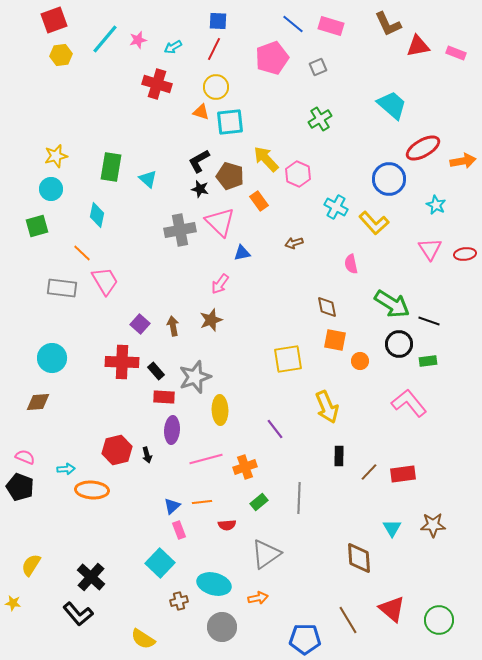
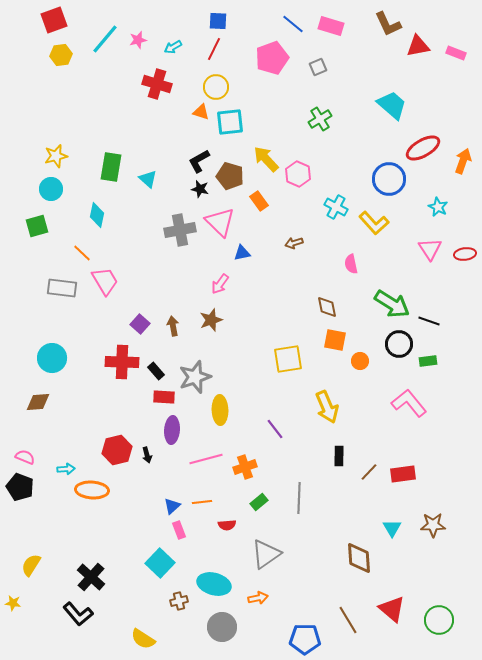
orange arrow at (463, 161): rotated 60 degrees counterclockwise
cyan star at (436, 205): moved 2 px right, 2 px down
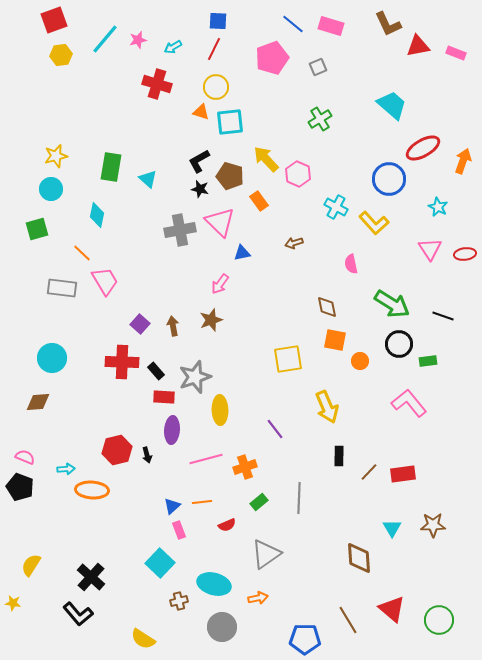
green square at (37, 226): moved 3 px down
black line at (429, 321): moved 14 px right, 5 px up
red semicircle at (227, 525): rotated 18 degrees counterclockwise
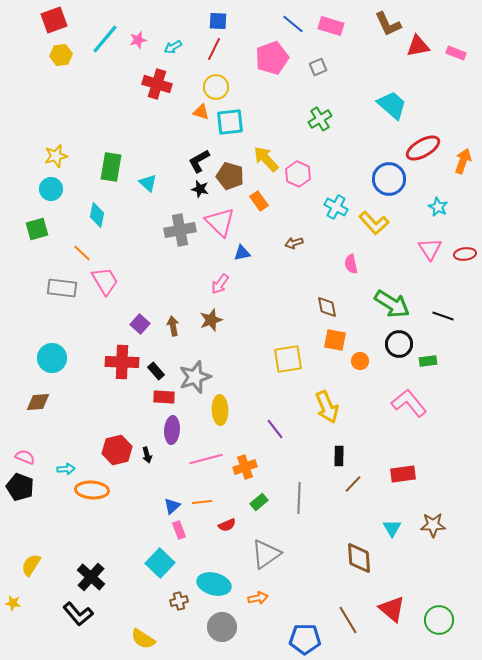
cyan triangle at (148, 179): moved 4 px down
brown line at (369, 472): moved 16 px left, 12 px down
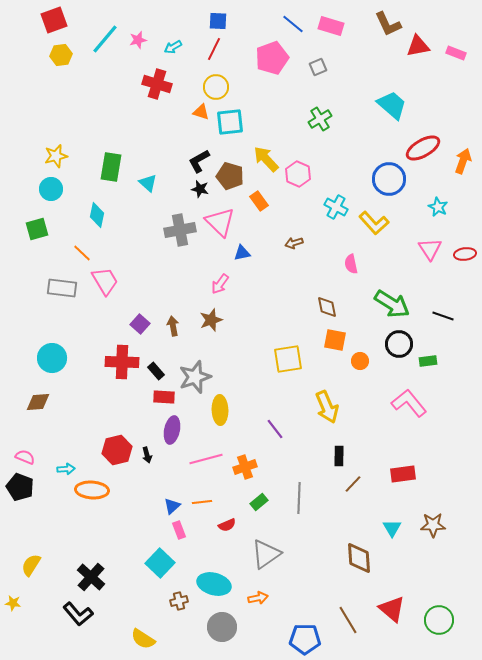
purple ellipse at (172, 430): rotated 8 degrees clockwise
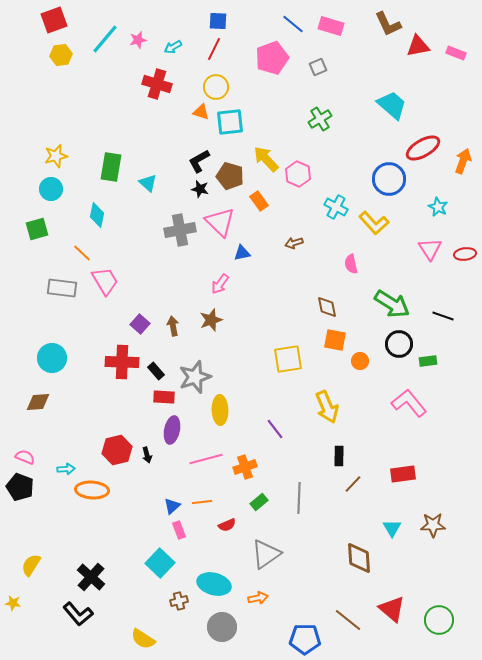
brown line at (348, 620): rotated 20 degrees counterclockwise
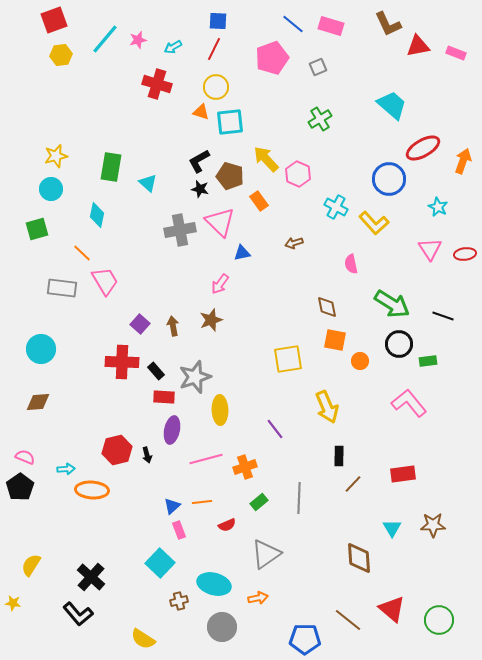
cyan circle at (52, 358): moved 11 px left, 9 px up
black pentagon at (20, 487): rotated 16 degrees clockwise
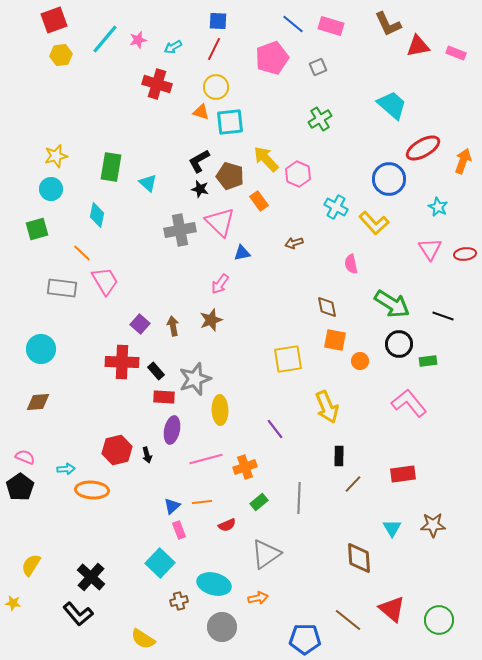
gray star at (195, 377): moved 2 px down
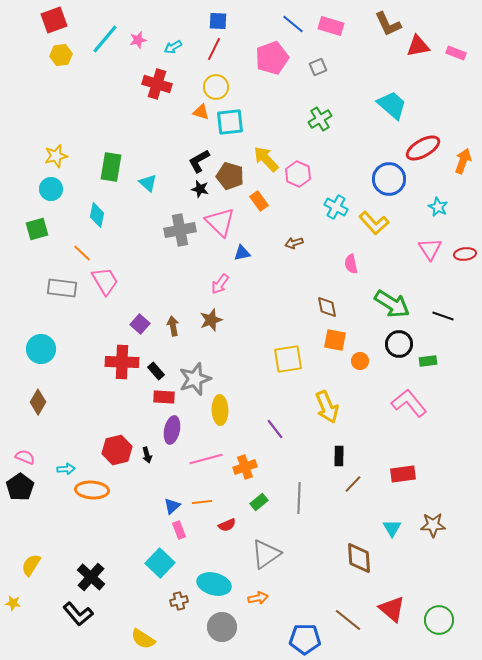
brown diamond at (38, 402): rotated 55 degrees counterclockwise
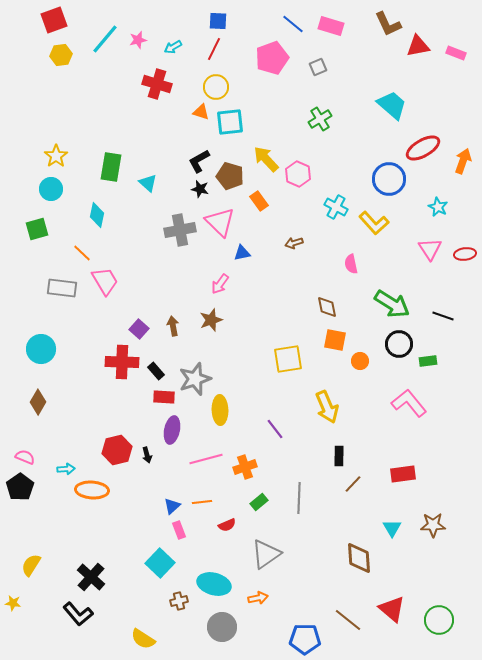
yellow star at (56, 156): rotated 20 degrees counterclockwise
purple square at (140, 324): moved 1 px left, 5 px down
